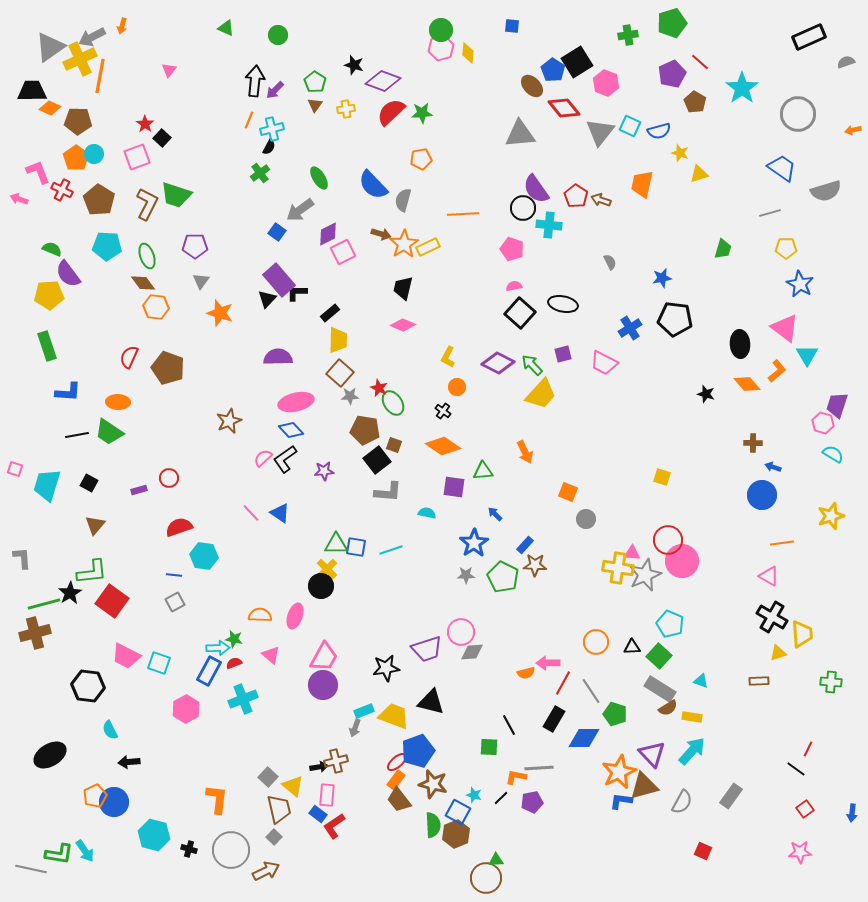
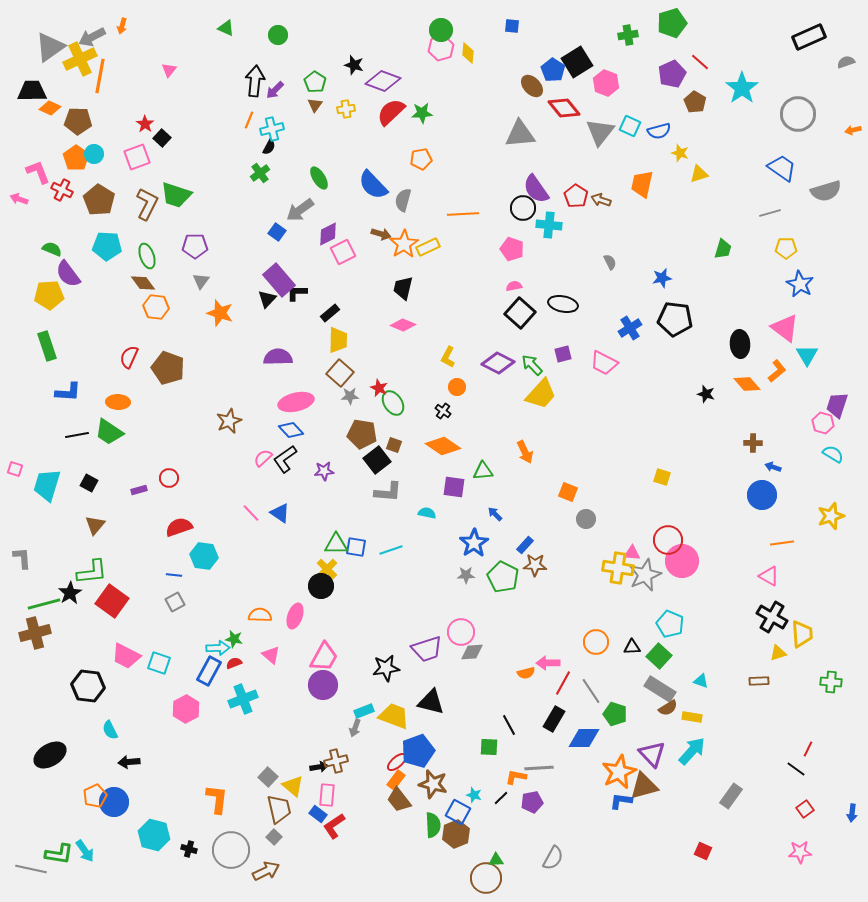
brown pentagon at (365, 430): moved 3 px left, 4 px down
gray semicircle at (682, 802): moved 129 px left, 56 px down
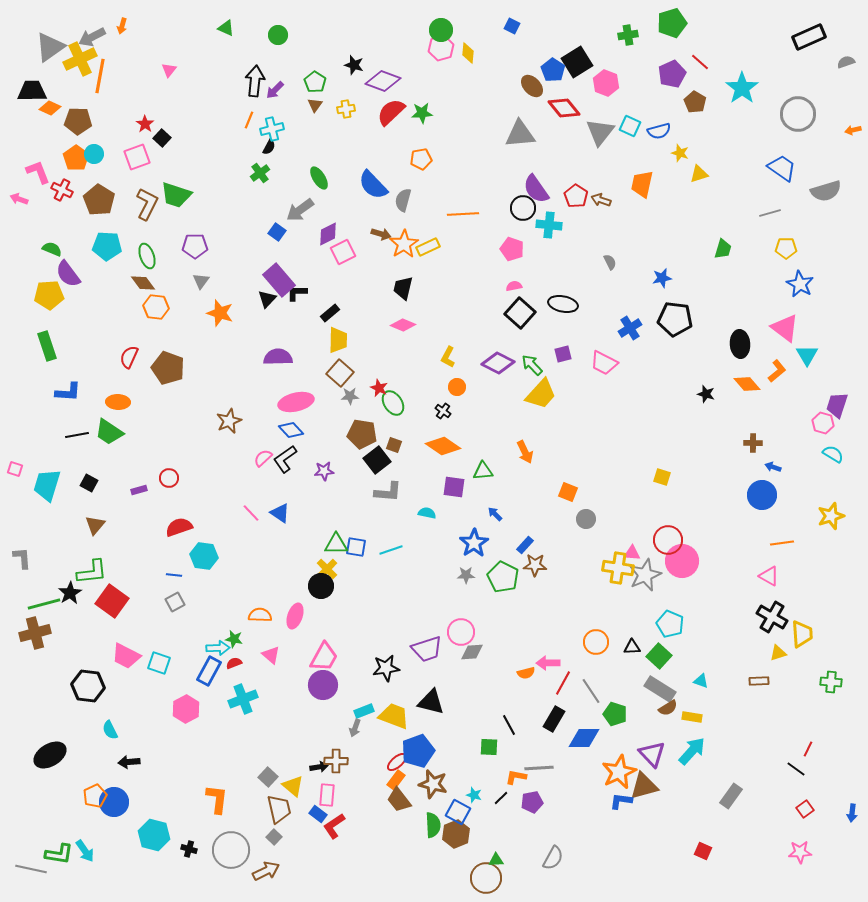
blue square at (512, 26): rotated 21 degrees clockwise
brown cross at (336, 761): rotated 15 degrees clockwise
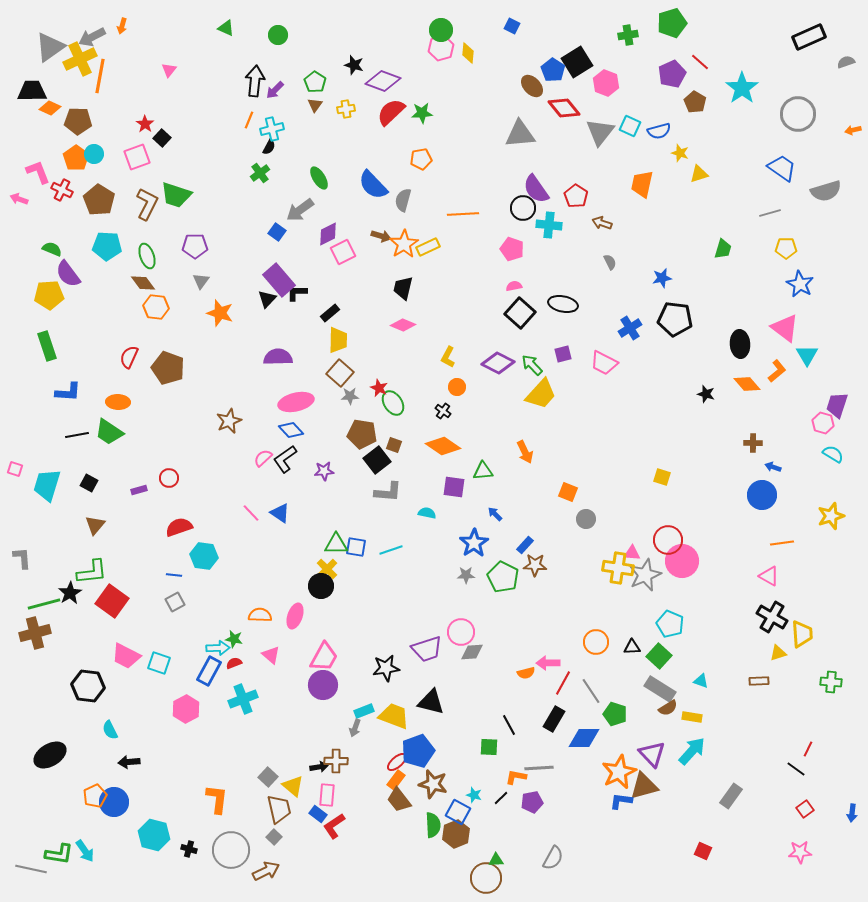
brown arrow at (601, 200): moved 1 px right, 23 px down
brown arrow at (381, 234): moved 2 px down
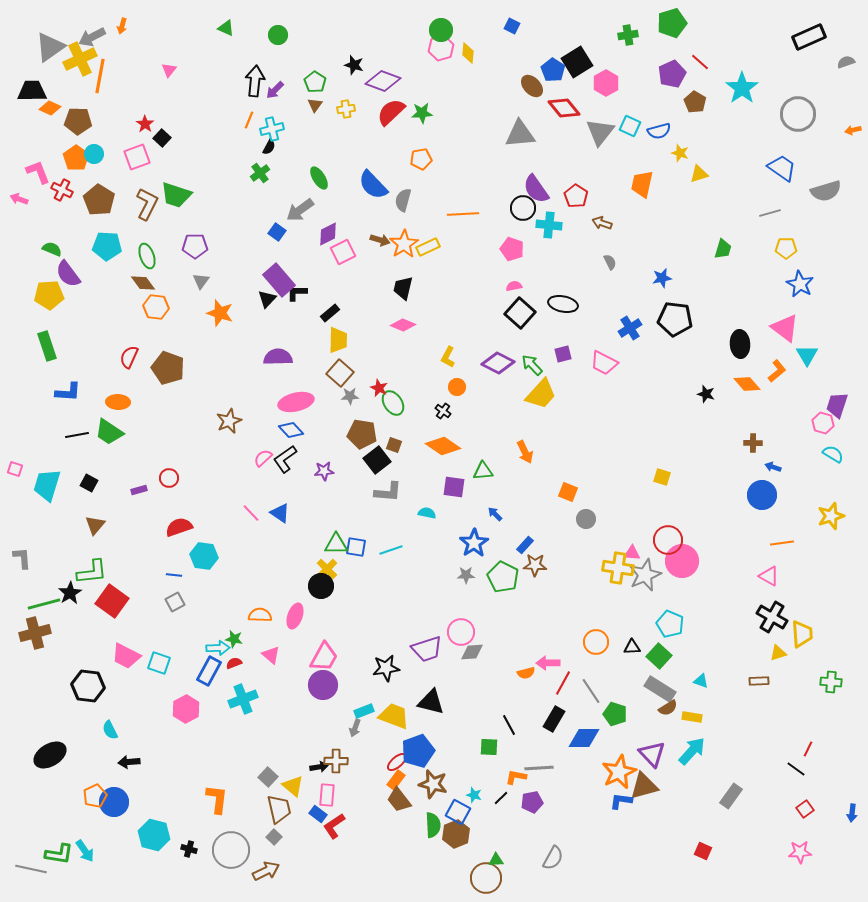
pink hexagon at (606, 83): rotated 10 degrees clockwise
brown arrow at (381, 236): moved 1 px left, 4 px down
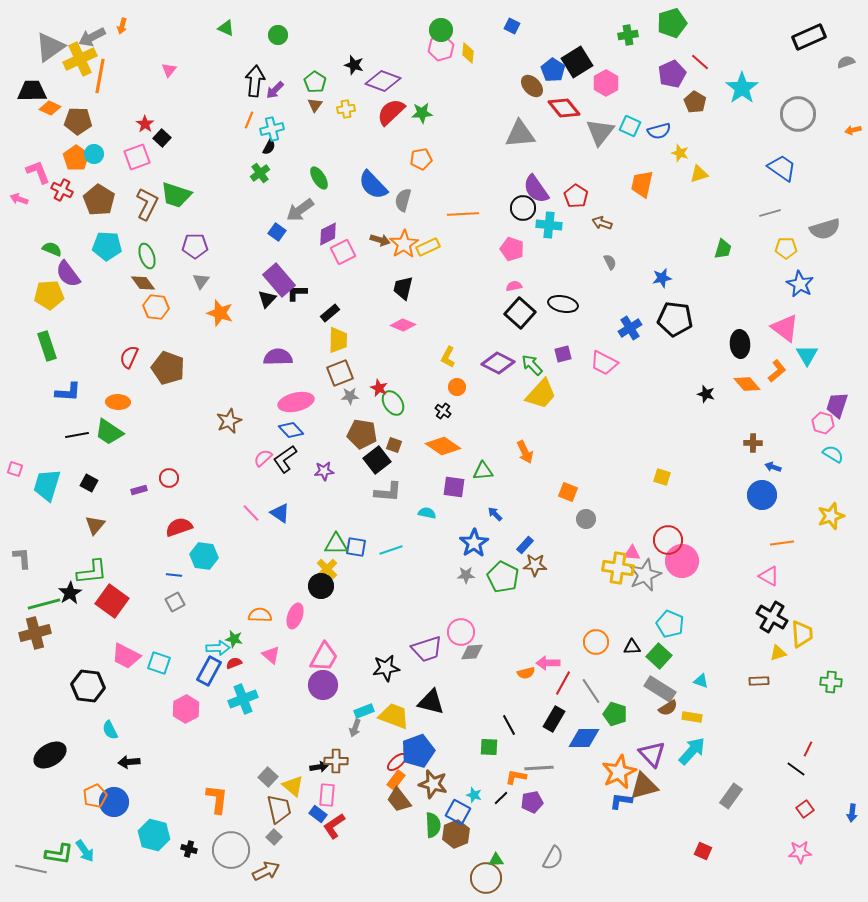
gray semicircle at (826, 191): moved 1 px left, 38 px down
brown square at (340, 373): rotated 28 degrees clockwise
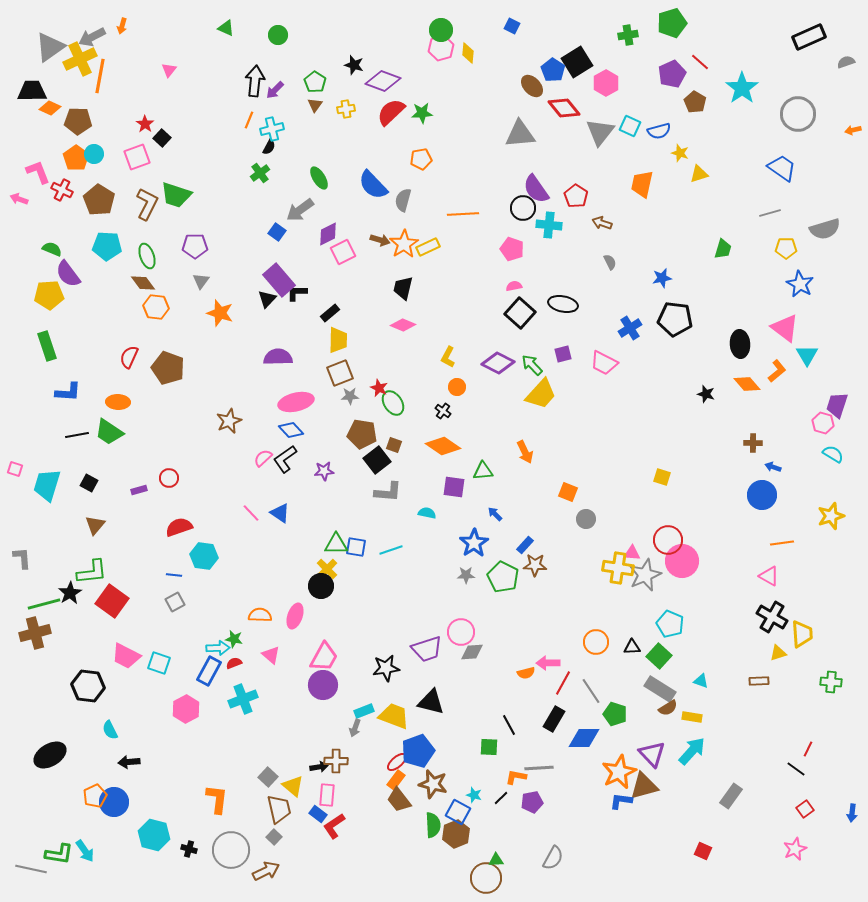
pink star at (800, 852): moved 5 px left, 3 px up; rotated 20 degrees counterclockwise
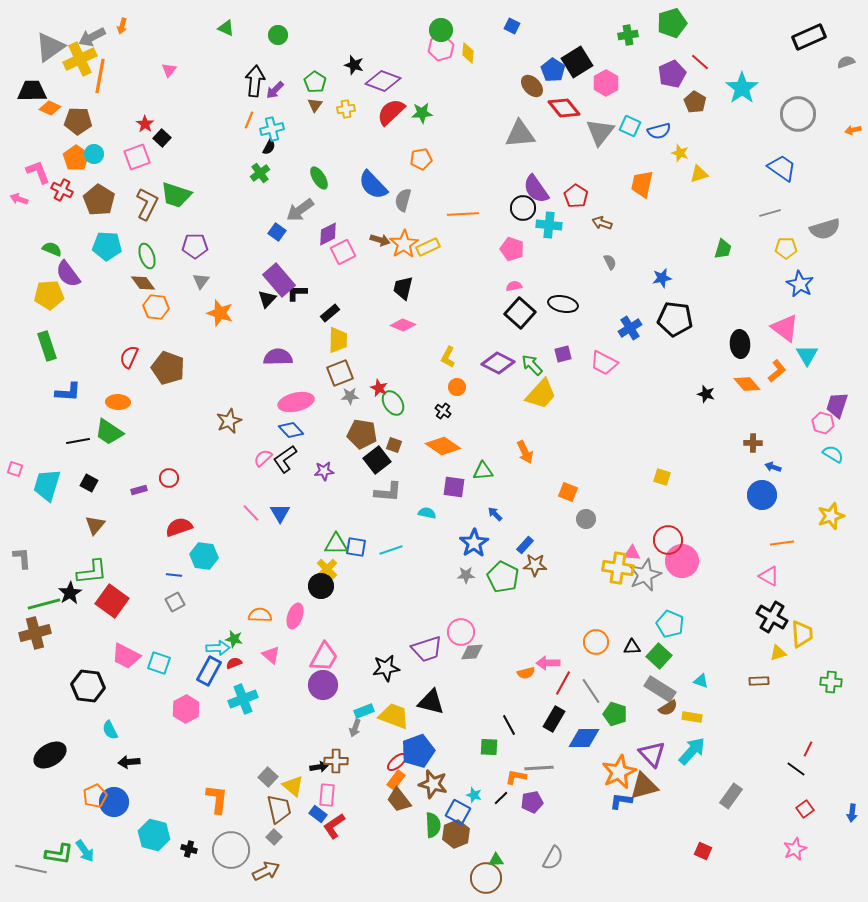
black line at (77, 435): moved 1 px right, 6 px down
blue triangle at (280, 513): rotated 25 degrees clockwise
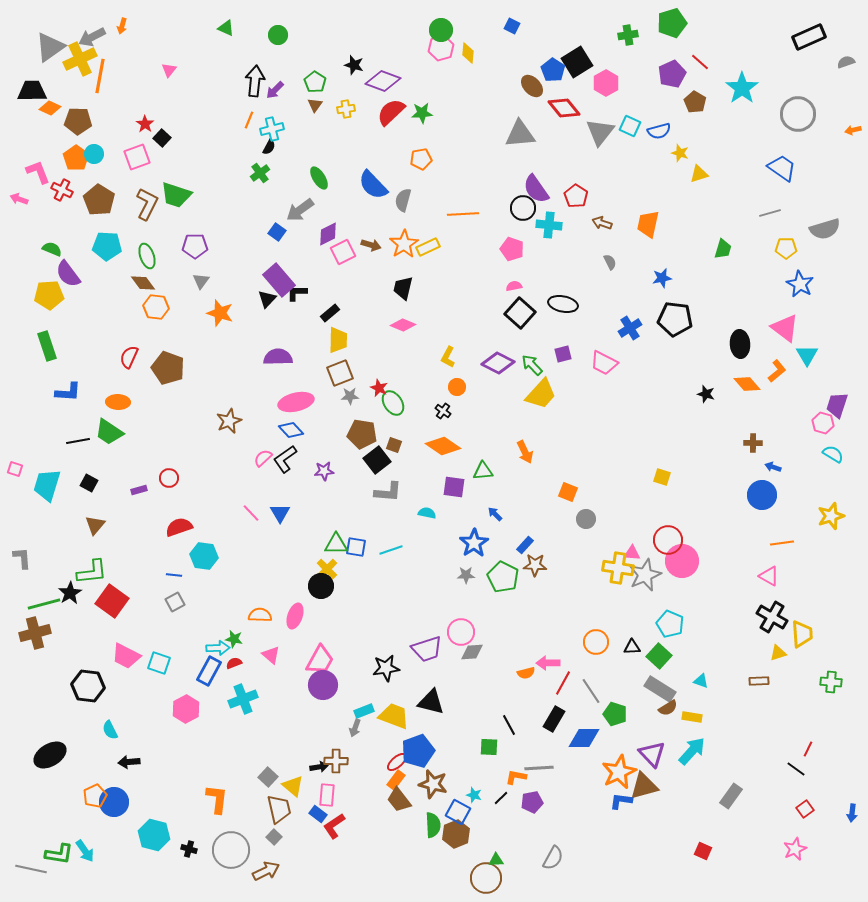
orange trapezoid at (642, 184): moved 6 px right, 40 px down
brown arrow at (380, 240): moved 9 px left, 5 px down
pink trapezoid at (324, 657): moved 4 px left, 3 px down
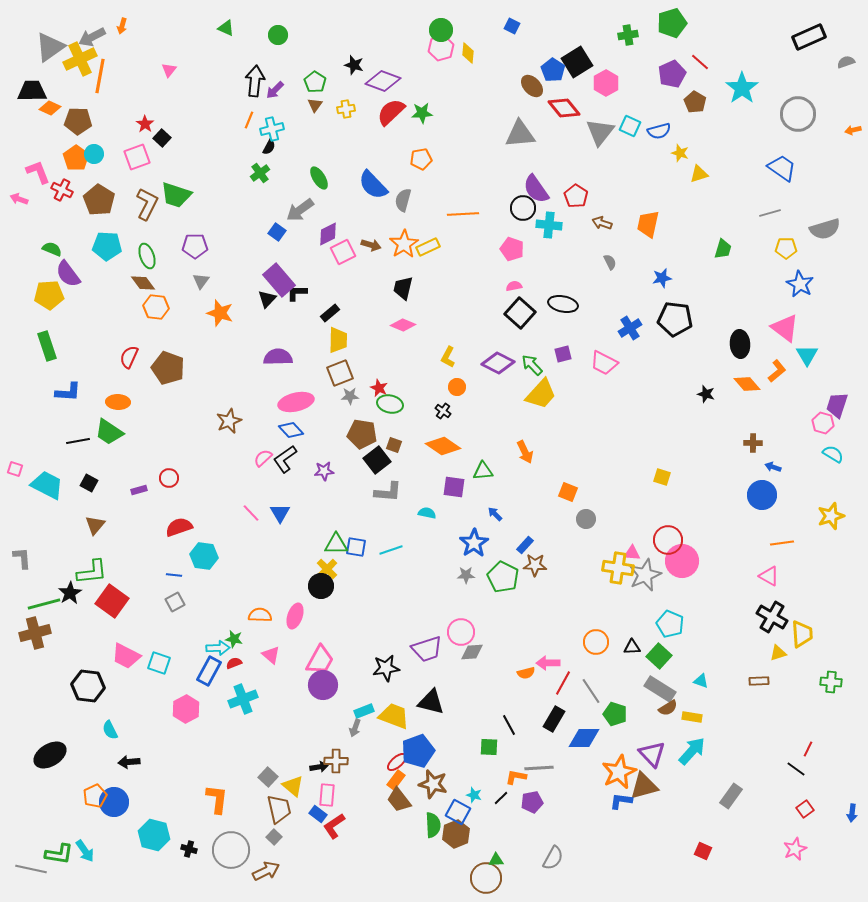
green ellipse at (393, 403): moved 3 px left, 1 px down; rotated 45 degrees counterclockwise
cyan trapezoid at (47, 485): rotated 100 degrees clockwise
